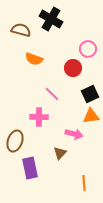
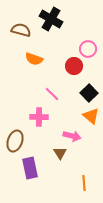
red circle: moved 1 px right, 2 px up
black square: moved 1 px left, 1 px up; rotated 18 degrees counterclockwise
orange triangle: rotated 48 degrees clockwise
pink arrow: moved 2 px left, 2 px down
brown triangle: rotated 16 degrees counterclockwise
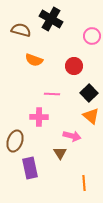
pink circle: moved 4 px right, 13 px up
orange semicircle: moved 1 px down
pink line: rotated 42 degrees counterclockwise
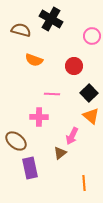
pink arrow: rotated 102 degrees clockwise
brown ellipse: moved 1 px right; rotated 70 degrees counterclockwise
brown triangle: rotated 24 degrees clockwise
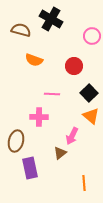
brown ellipse: rotated 65 degrees clockwise
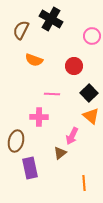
brown semicircle: rotated 78 degrees counterclockwise
